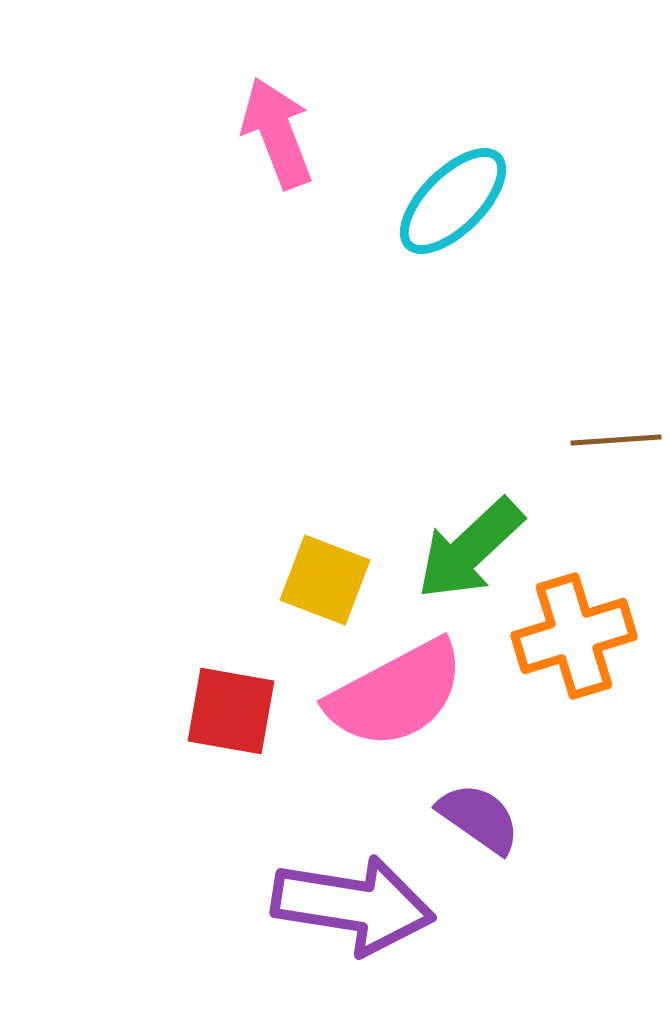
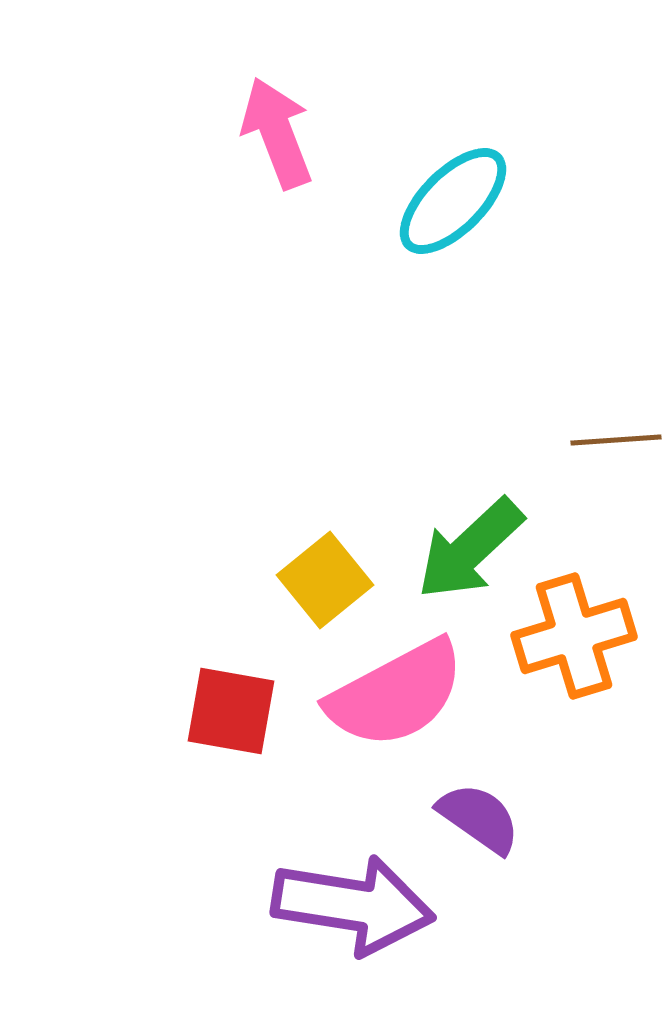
yellow square: rotated 30 degrees clockwise
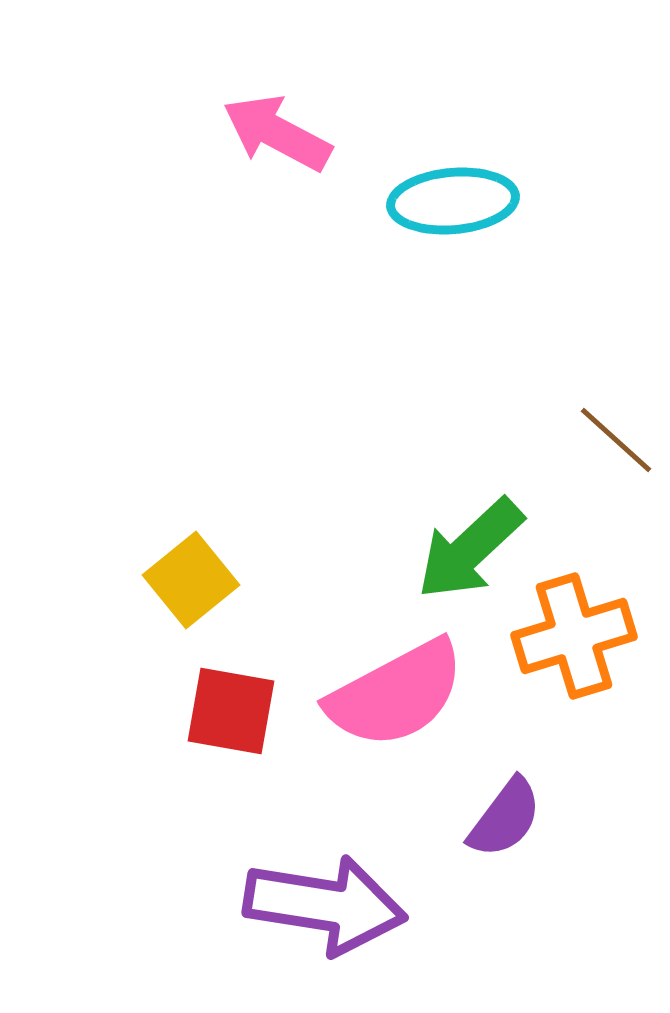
pink arrow: rotated 41 degrees counterclockwise
cyan ellipse: rotated 40 degrees clockwise
brown line: rotated 46 degrees clockwise
yellow square: moved 134 px left
purple semicircle: moved 26 px right; rotated 92 degrees clockwise
purple arrow: moved 28 px left
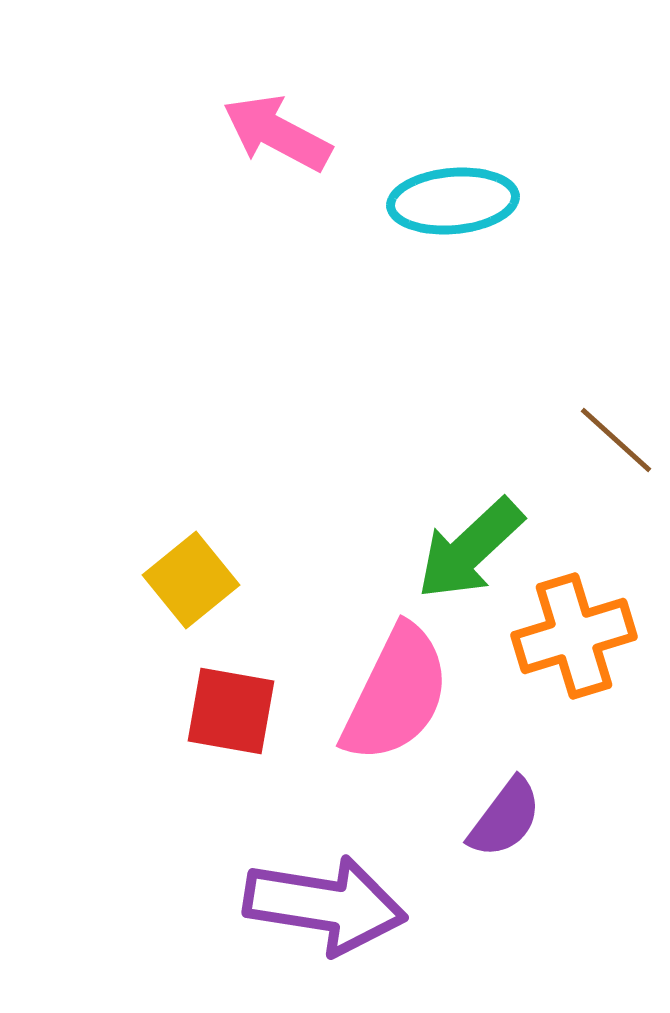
pink semicircle: rotated 36 degrees counterclockwise
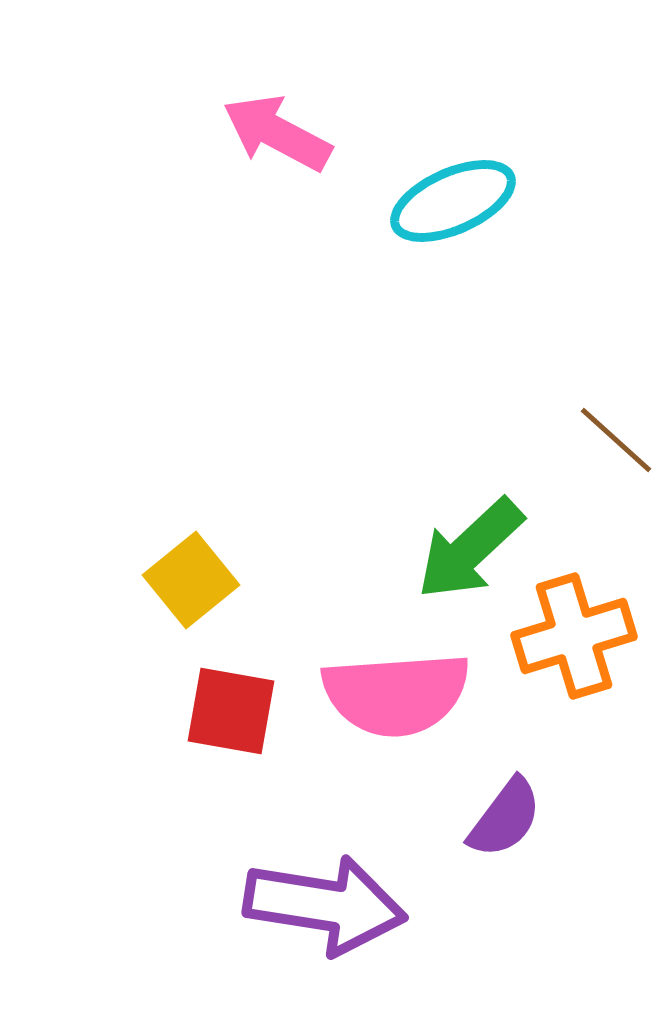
cyan ellipse: rotated 19 degrees counterclockwise
pink semicircle: rotated 60 degrees clockwise
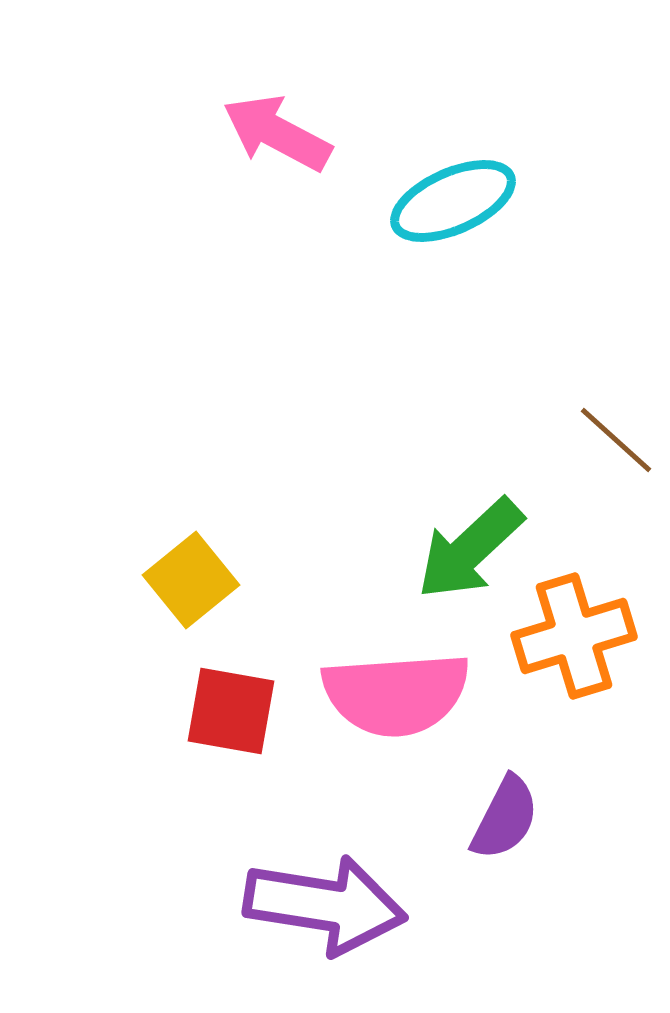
purple semicircle: rotated 10 degrees counterclockwise
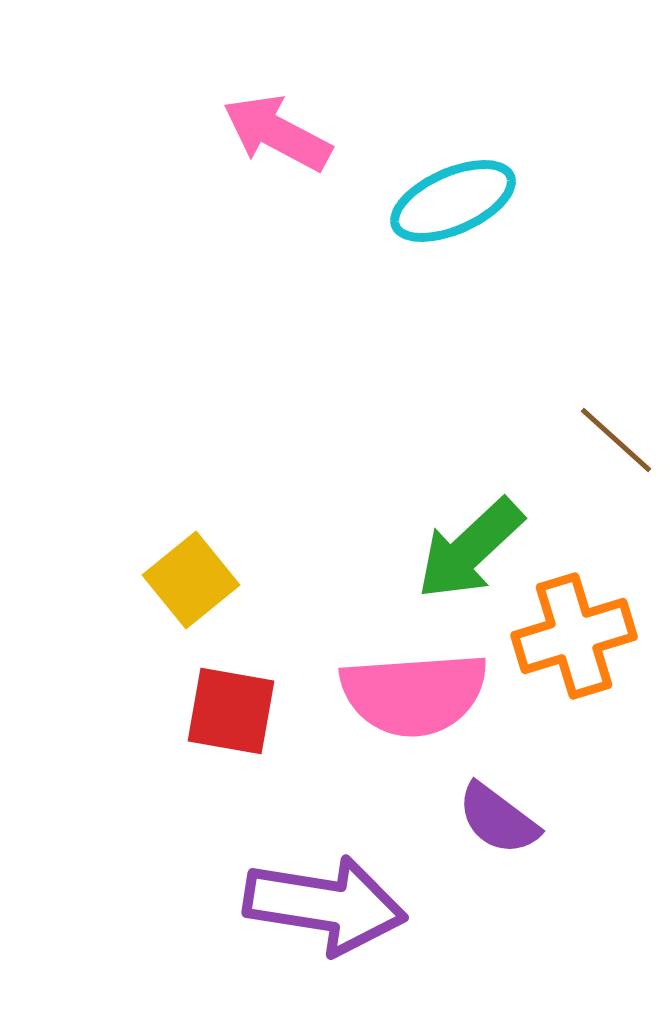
pink semicircle: moved 18 px right
purple semicircle: moved 7 px left, 1 px down; rotated 100 degrees clockwise
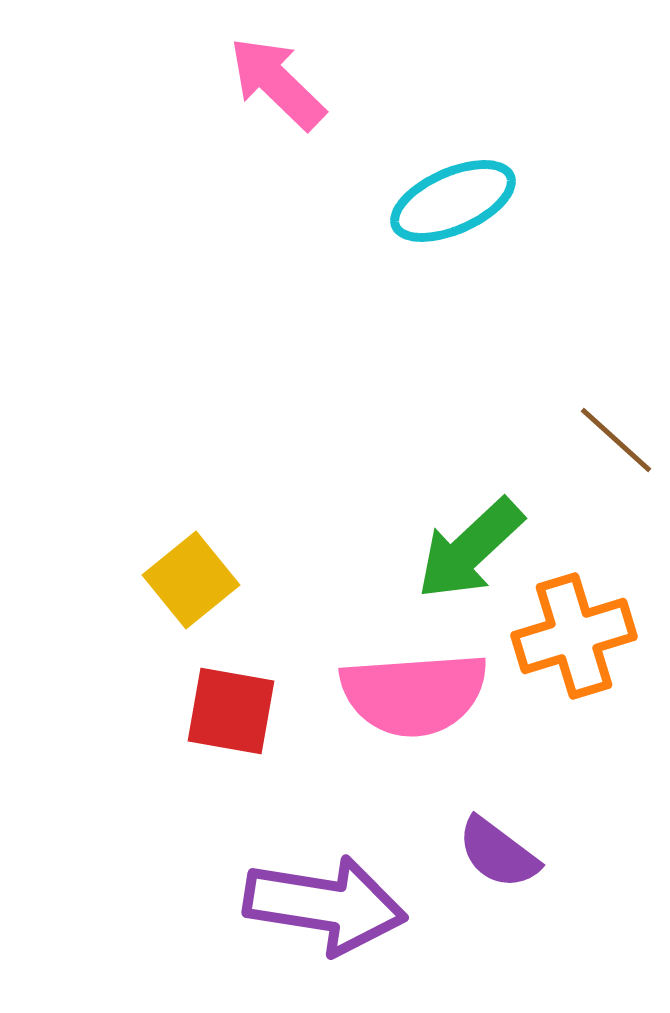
pink arrow: moved 50 px up; rotated 16 degrees clockwise
purple semicircle: moved 34 px down
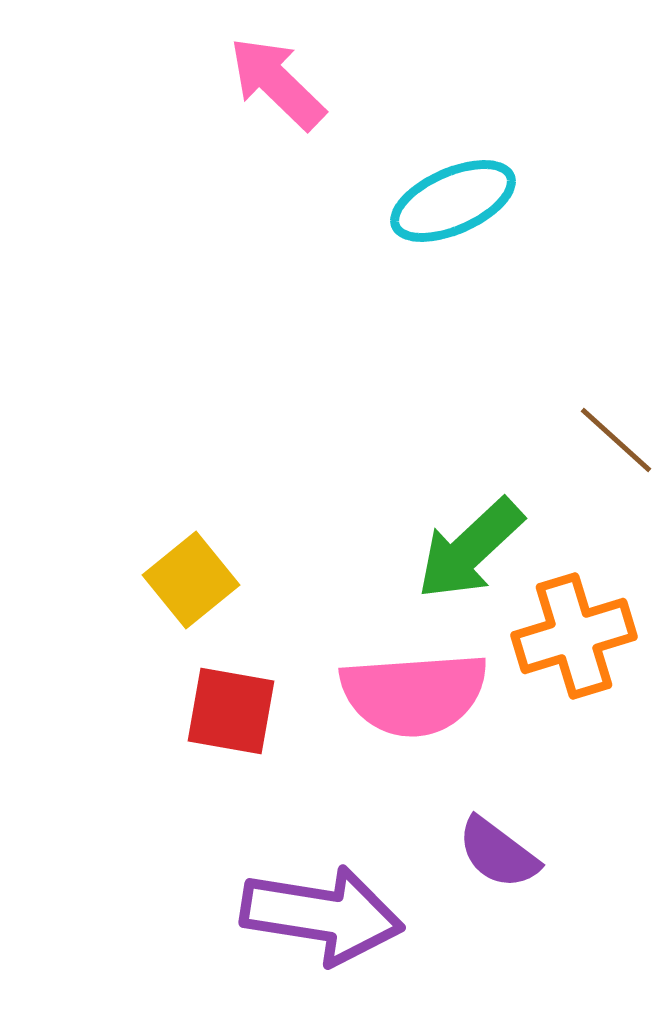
purple arrow: moved 3 px left, 10 px down
